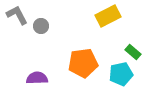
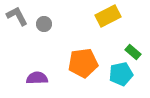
gray L-shape: moved 1 px down
gray circle: moved 3 px right, 2 px up
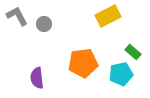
purple semicircle: rotated 95 degrees counterclockwise
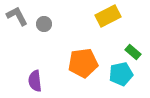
purple semicircle: moved 2 px left, 3 px down
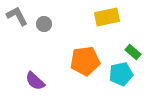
yellow rectangle: moved 1 px left, 1 px down; rotated 15 degrees clockwise
orange pentagon: moved 2 px right, 2 px up
purple semicircle: rotated 40 degrees counterclockwise
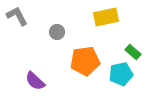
yellow rectangle: moved 1 px left
gray circle: moved 13 px right, 8 px down
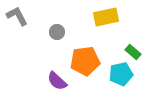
purple semicircle: moved 22 px right
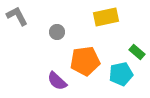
green rectangle: moved 4 px right
